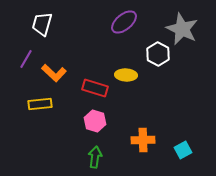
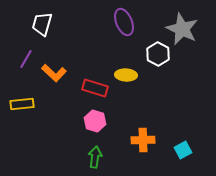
purple ellipse: rotated 72 degrees counterclockwise
yellow rectangle: moved 18 px left
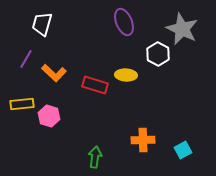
red rectangle: moved 3 px up
pink hexagon: moved 46 px left, 5 px up
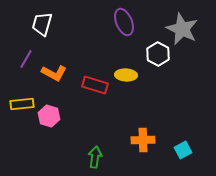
orange L-shape: rotated 15 degrees counterclockwise
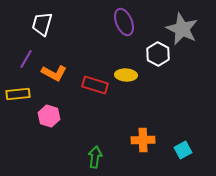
yellow rectangle: moved 4 px left, 10 px up
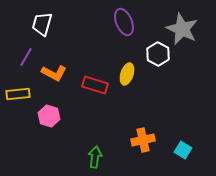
purple line: moved 2 px up
yellow ellipse: moved 1 px right, 1 px up; rotated 75 degrees counterclockwise
orange cross: rotated 10 degrees counterclockwise
cyan square: rotated 30 degrees counterclockwise
